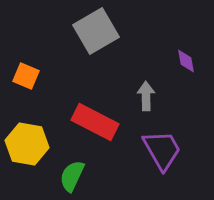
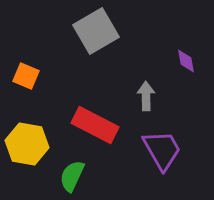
red rectangle: moved 3 px down
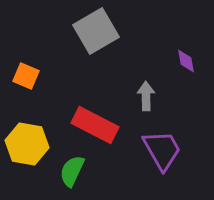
green semicircle: moved 5 px up
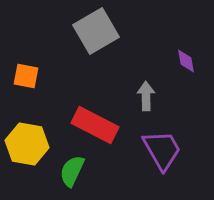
orange square: rotated 12 degrees counterclockwise
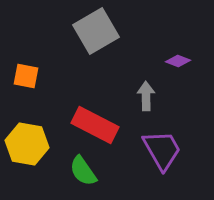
purple diamond: moved 8 px left; rotated 60 degrees counterclockwise
green semicircle: moved 11 px right; rotated 60 degrees counterclockwise
